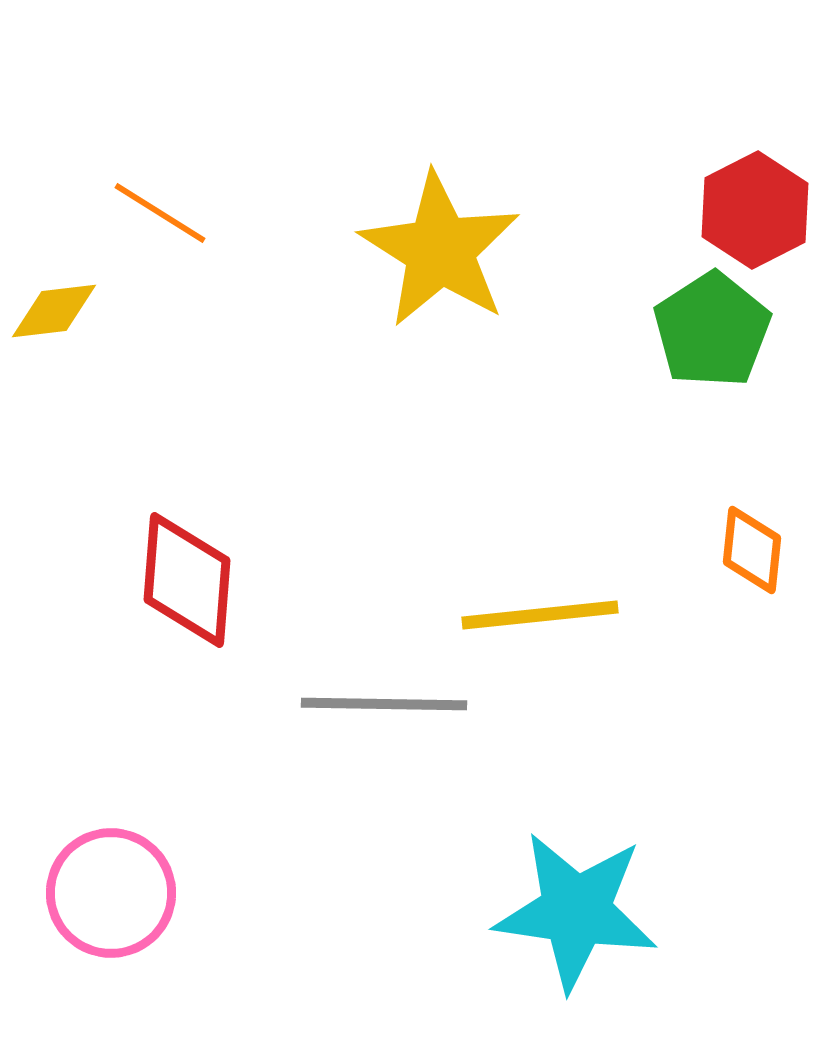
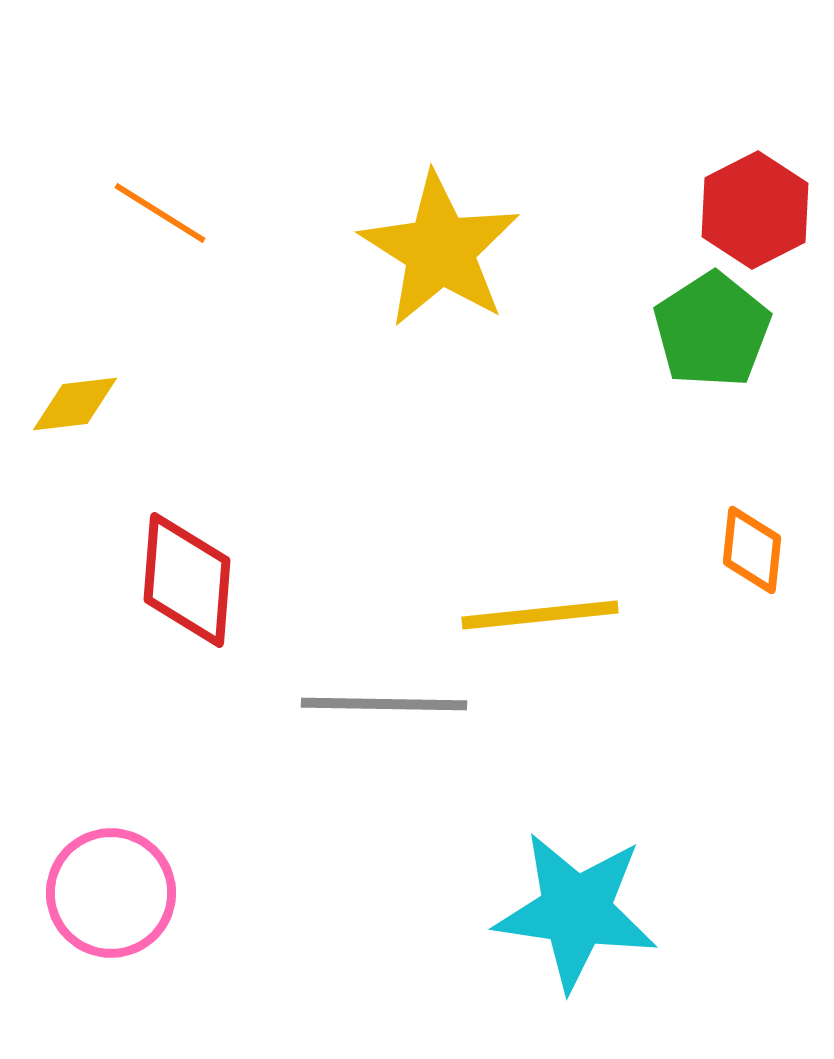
yellow diamond: moved 21 px right, 93 px down
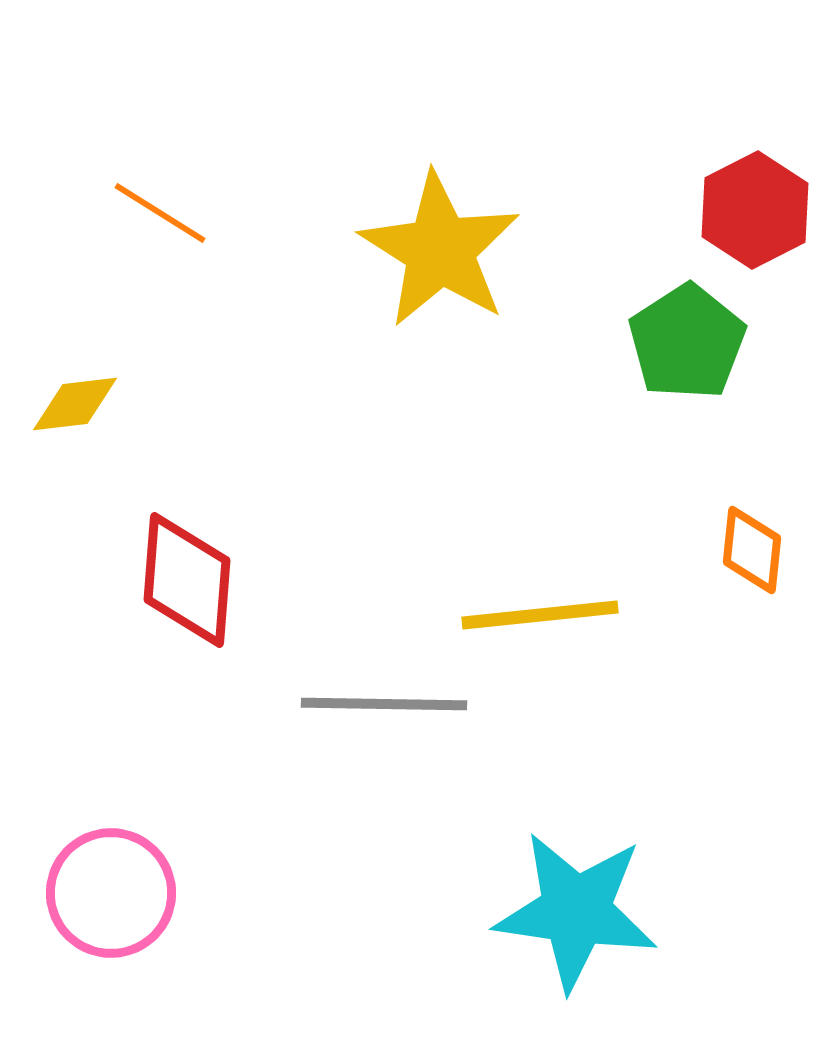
green pentagon: moved 25 px left, 12 px down
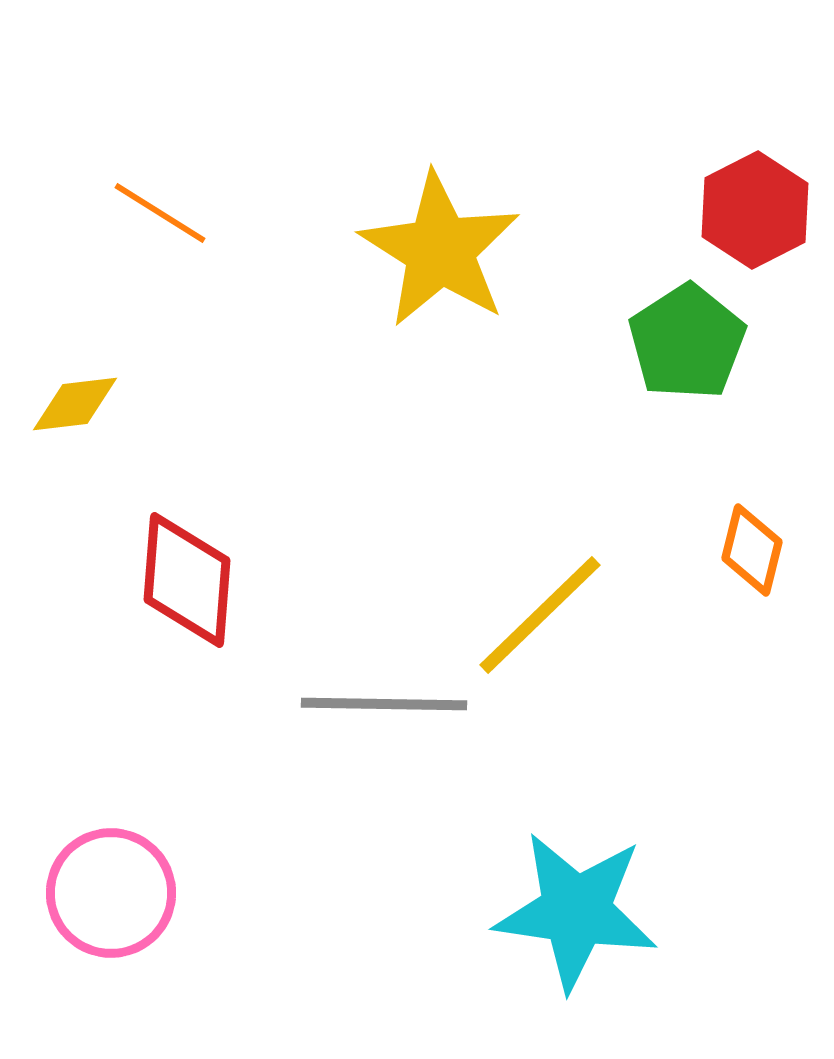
orange diamond: rotated 8 degrees clockwise
yellow line: rotated 38 degrees counterclockwise
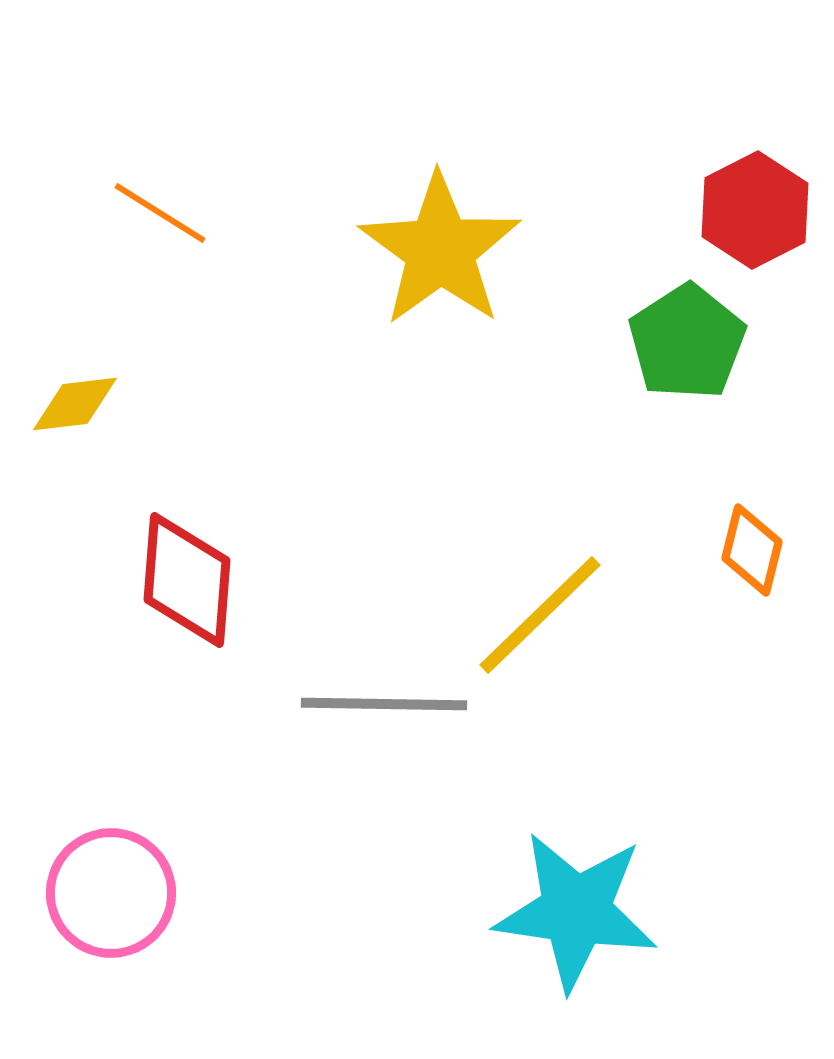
yellow star: rotated 4 degrees clockwise
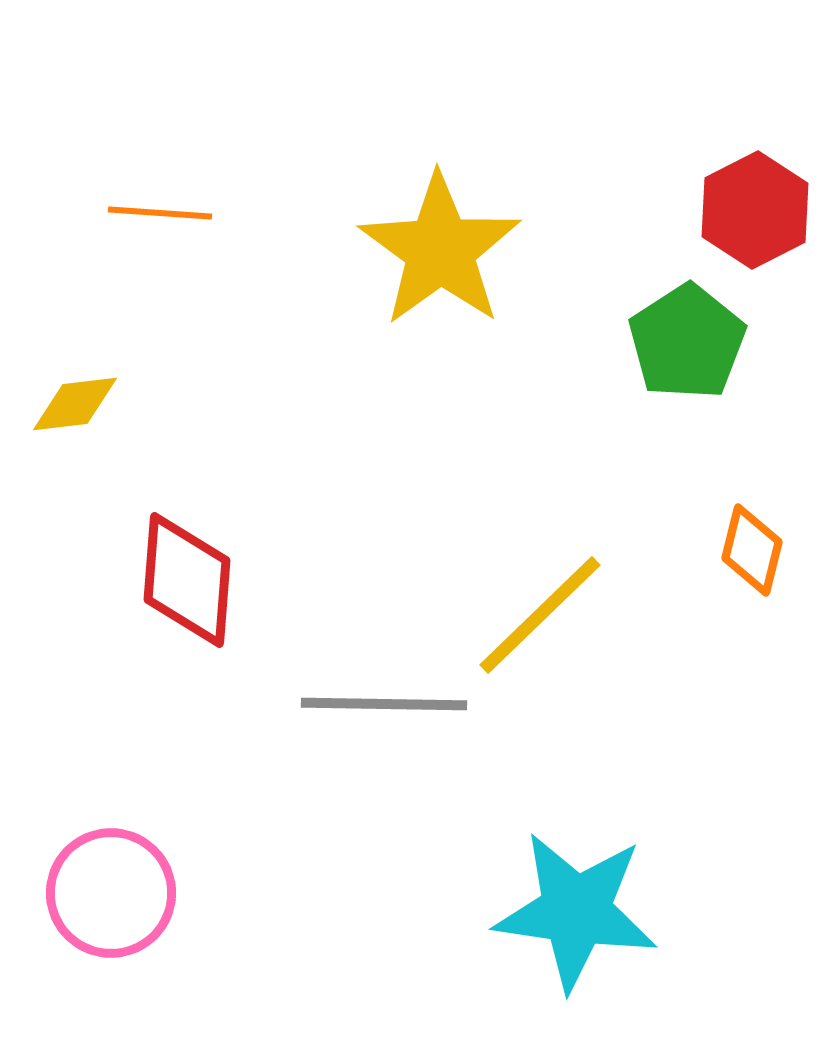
orange line: rotated 28 degrees counterclockwise
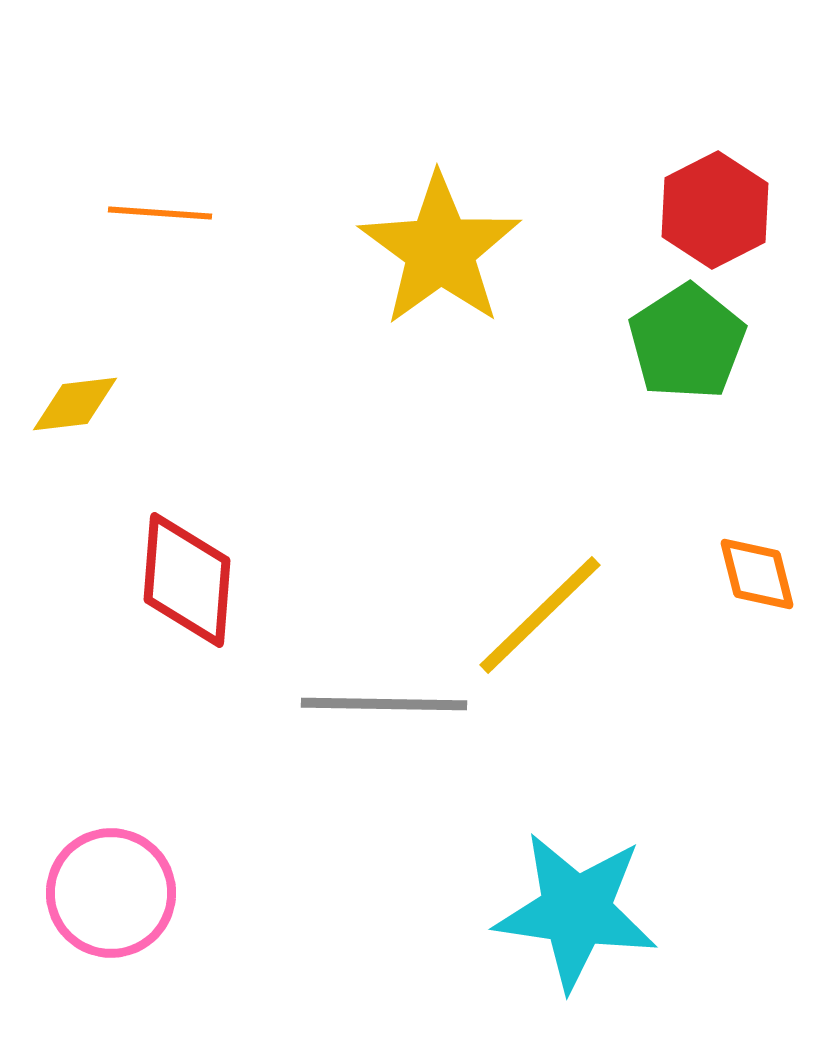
red hexagon: moved 40 px left
orange diamond: moved 5 px right, 24 px down; rotated 28 degrees counterclockwise
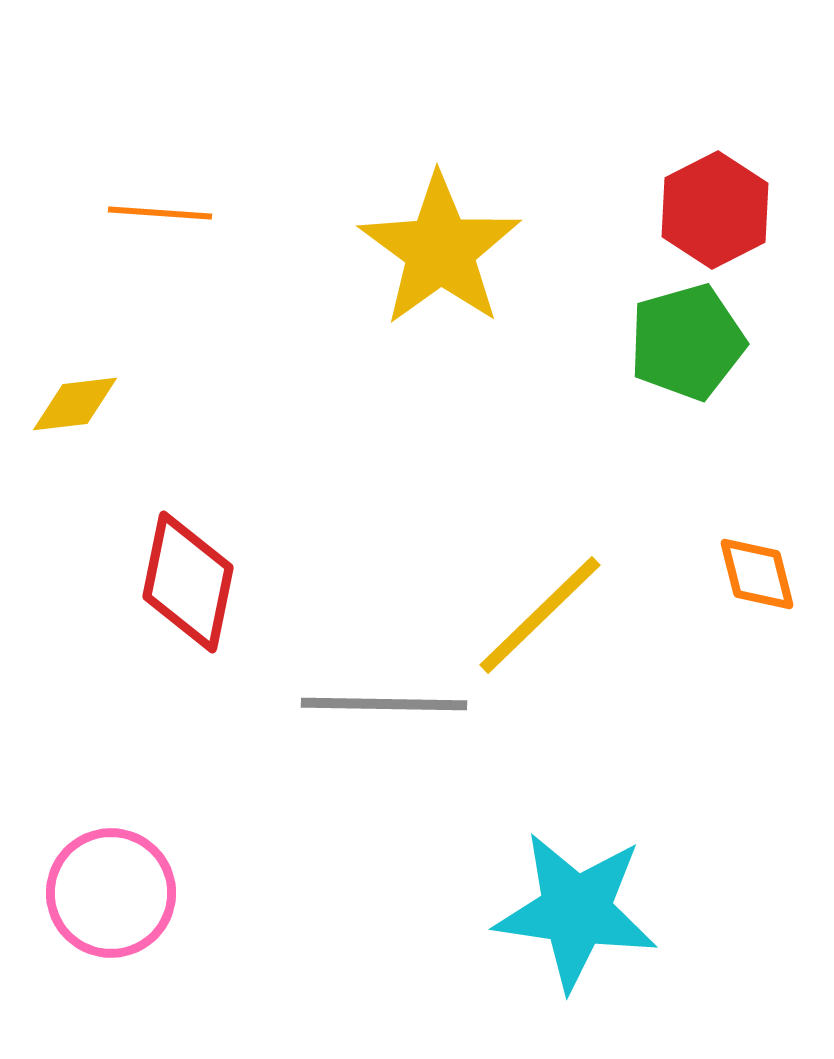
green pentagon: rotated 17 degrees clockwise
red diamond: moved 1 px right, 2 px down; rotated 7 degrees clockwise
